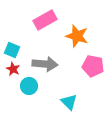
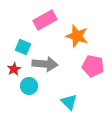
cyan square: moved 11 px right, 3 px up
red star: moved 1 px right; rotated 16 degrees clockwise
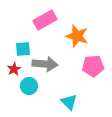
cyan square: moved 2 px down; rotated 28 degrees counterclockwise
pink pentagon: rotated 15 degrees counterclockwise
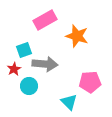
cyan square: moved 1 px right, 1 px down; rotated 14 degrees counterclockwise
pink pentagon: moved 3 px left, 16 px down
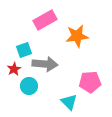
orange star: rotated 25 degrees counterclockwise
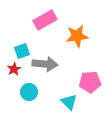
cyan square: moved 2 px left, 1 px down
cyan circle: moved 6 px down
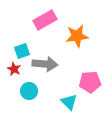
red star: rotated 16 degrees counterclockwise
cyan circle: moved 1 px up
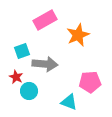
orange star: moved 1 px right, 1 px up; rotated 15 degrees counterclockwise
red star: moved 2 px right, 8 px down
cyan triangle: rotated 24 degrees counterclockwise
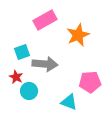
cyan square: moved 1 px down
